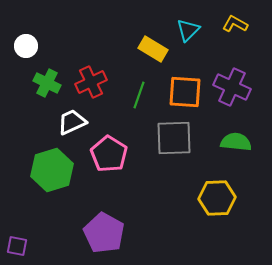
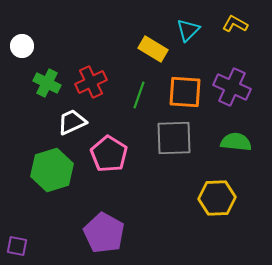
white circle: moved 4 px left
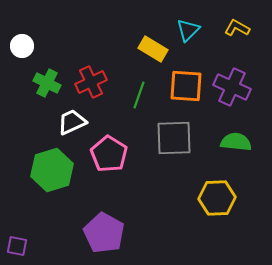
yellow L-shape: moved 2 px right, 4 px down
orange square: moved 1 px right, 6 px up
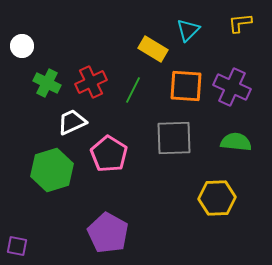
yellow L-shape: moved 3 px right, 5 px up; rotated 35 degrees counterclockwise
green line: moved 6 px left, 5 px up; rotated 8 degrees clockwise
purple pentagon: moved 4 px right
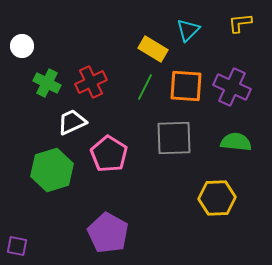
green line: moved 12 px right, 3 px up
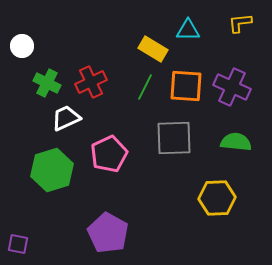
cyan triangle: rotated 45 degrees clockwise
white trapezoid: moved 6 px left, 4 px up
pink pentagon: rotated 15 degrees clockwise
purple square: moved 1 px right, 2 px up
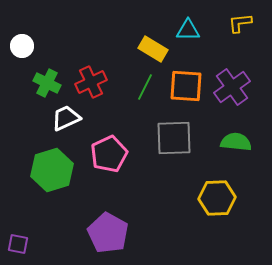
purple cross: rotated 30 degrees clockwise
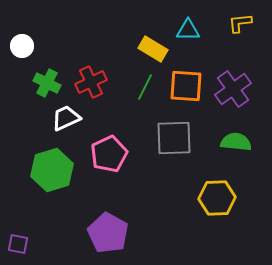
purple cross: moved 1 px right, 2 px down
